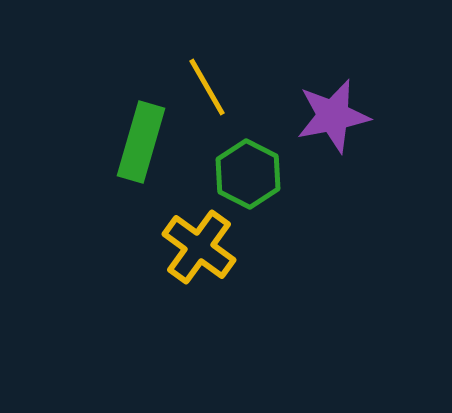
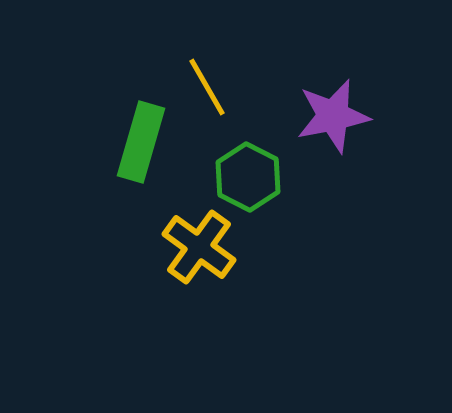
green hexagon: moved 3 px down
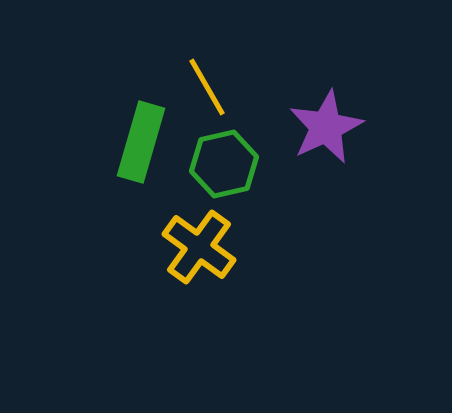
purple star: moved 7 px left, 11 px down; rotated 14 degrees counterclockwise
green hexagon: moved 24 px left, 13 px up; rotated 20 degrees clockwise
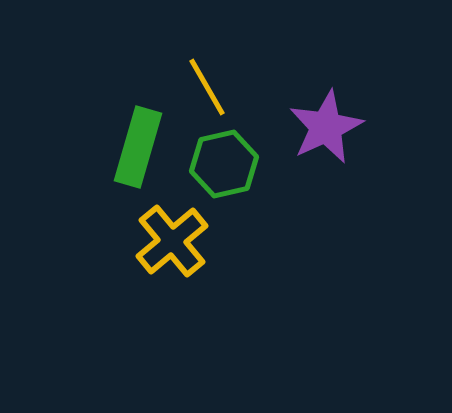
green rectangle: moved 3 px left, 5 px down
yellow cross: moved 27 px left, 6 px up; rotated 14 degrees clockwise
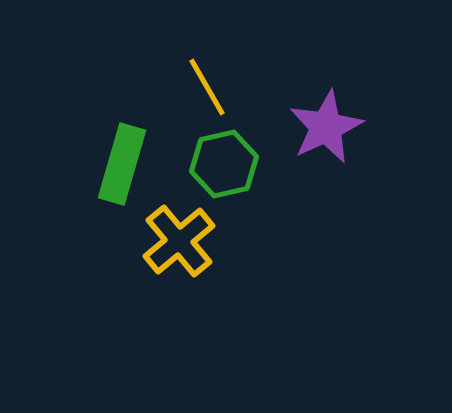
green rectangle: moved 16 px left, 17 px down
yellow cross: moved 7 px right
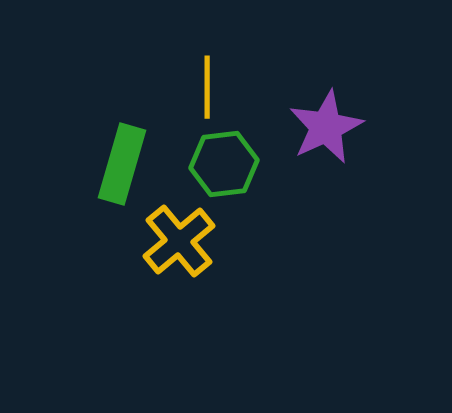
yellow line: rotated 30 degrees clockwise
green hexagon: rotated 6 degrees clockwise
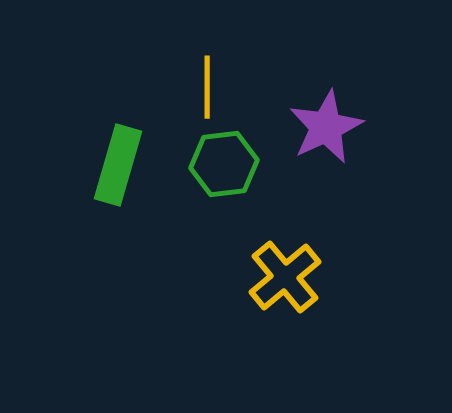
green rectangle: moved 4 px left, 1 px down
yellow cross: moved 106 px right, 36 px down
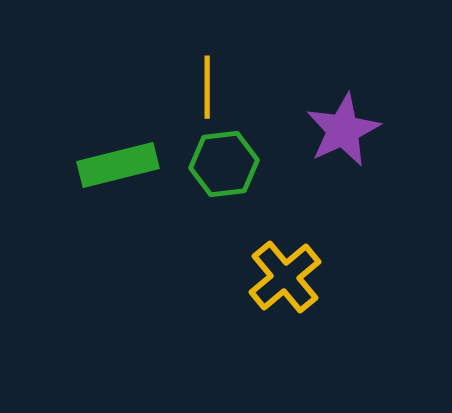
purple star: moved 17 px right, 3 px down
green rectangle: rotated 60 degrees clockwise
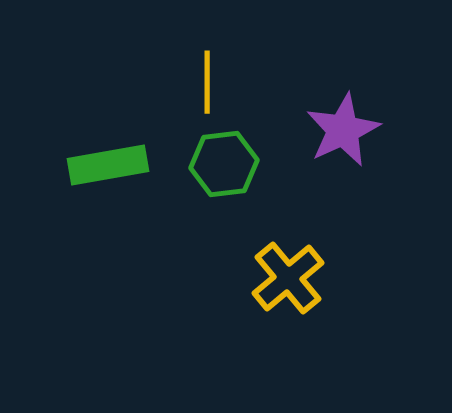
yellow line: moved 5 px up
green rectangle: moved 10 px left; rotated 4 degrees clockwise
yellow cross: moved 3 px right, 1 px down
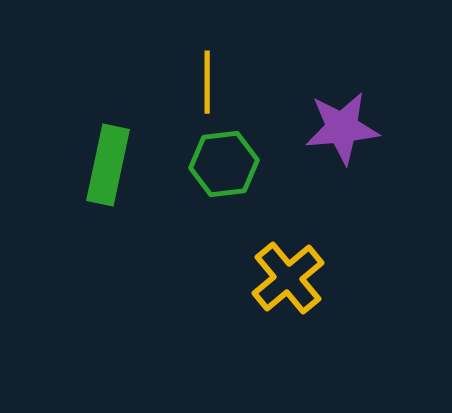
purple star: moved 1 px left, 2 px up; rotated 20 degrees clockwise
green rectangle: rotated 68 degrees counterclockwise
